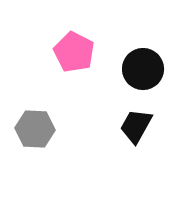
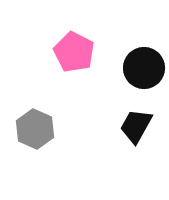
black circle: moved 1 px right, 1 px up
gray hexagon: rotated 21 degrees clockwise
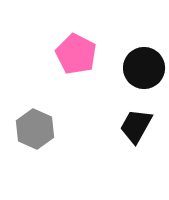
pink pentagon: moved 2 px right, 2 px down
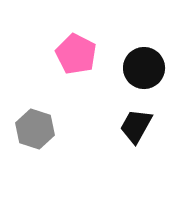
gray hexagon: rotated 6 degrees counterclockwise
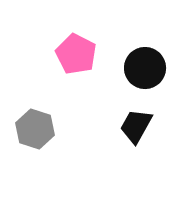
black circle: moved 1 px right
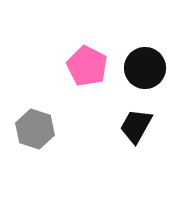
pink pentagon: moved 11 px right, 12 px down
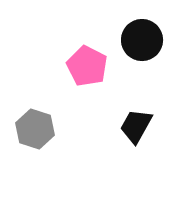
black circle: moved 3 px left, 28 px up
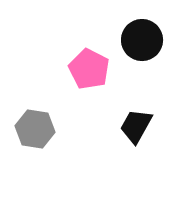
pink pentagon: moved 2 px right, 3 px down
gray hexagon: rotated 9 degrees counterclockwise
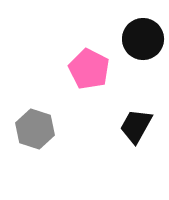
black circle: moved 1 px right, 1 px up
gray hexagon: rotated 9 degrees clockwise
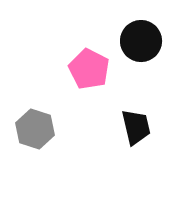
black circle: moved 2 px left, 2 px down
black trapezoid: moved 1 px down; rotated 138 degrees clockwise
